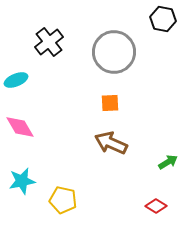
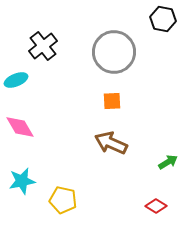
black cross: moved 6 px left, 4 px down
orange square: moved 2 px right, 2 px up
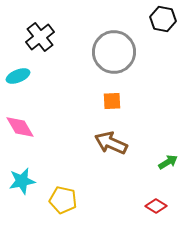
black cross: moved 3 px left, 9 px up
cyan ellipse: moved 2 px right, 4 px up
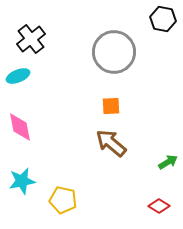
black cross: moved 9 px left, 2 px down
orange square: moved 1 px left, 5 px down
pink diamond: rotated 20 degrees clockwise
brown arrow: rotated 16 degrees clockwise
red diamond: moved 3 px right
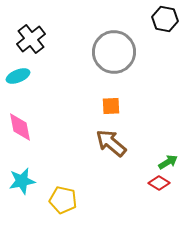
black hexagon: moved 2 px right
red diamond: moved 23 px up
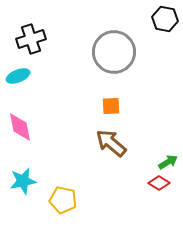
black cross: rotated 20 degrees clockwise
cyan star: moved 1 px right
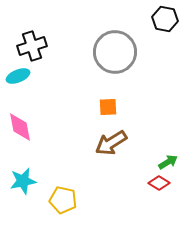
black cross: moved 1 px right, 7 px down
gray circle: moved 1 px right
orange square: moved 3 px left, 1 px down
brown arrow: rotated 72 degrees counterclockwise
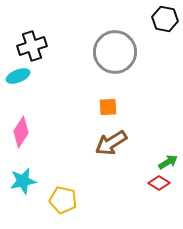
pink diamond: moved 1 px right, 5 px down; rotated 44 degrees clockwise
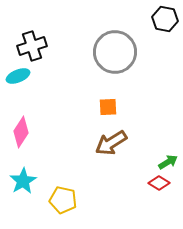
cyan star: rotated 20 degrees counterclockwise
